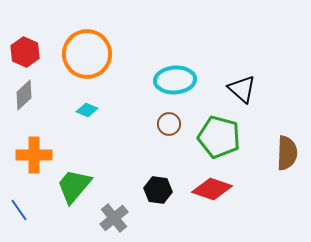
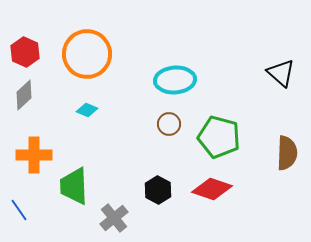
black triangle: moved 39 px right, 16 px up
green trapezoid: rotated 42 degrees counterclockwise
black hexagon: rotated 20 degrees clockwise
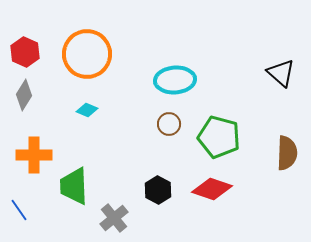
gray diamond: rotated 16 degrees counterclockwise
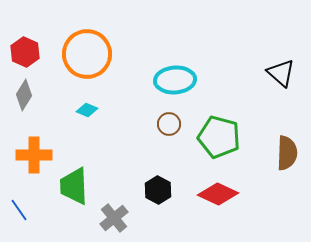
red diamond: moved 6 px right, 5 px down; rotated 6 degrees clockwise
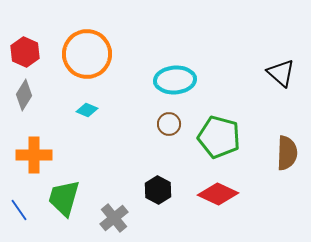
green trapezoid: moved 10 px left, 12 px down; rotated 18 degrees clockwise
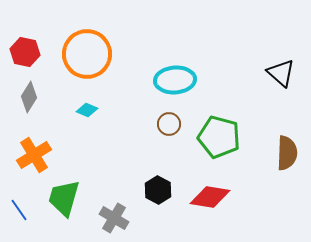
red hexagon: rotated 12 degrees counterclockwise
gray diamond: moved 5 px right, 2 px down
orange cross: rotated 32 degrees counterclockwise
red diamond: moved 8 px left, 3 px down; rotated 15 degrees counterclockwise
gray cross: rotated 20 degrees counterclockwise
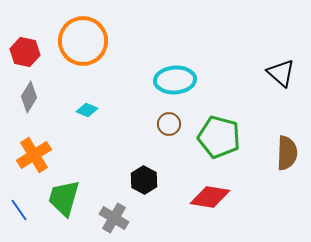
orange circle: moved 4 px left, 13 px up
black hexagon: moved 14 px left, 10 px up
